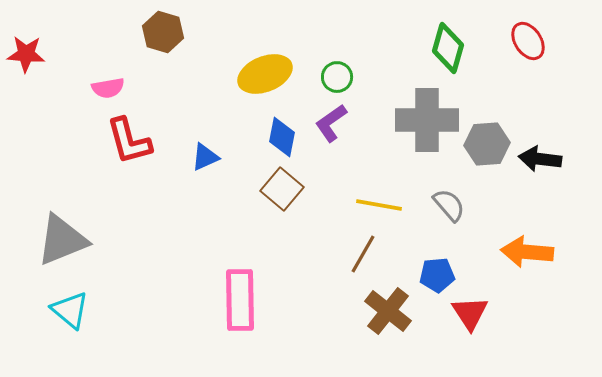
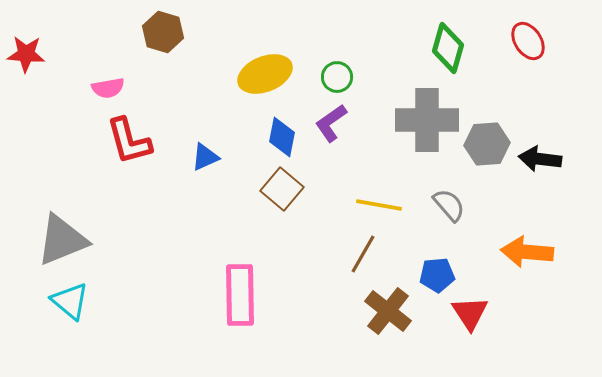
pink rectangle: moved 5 px up
cyan triangle: moved 9 px up
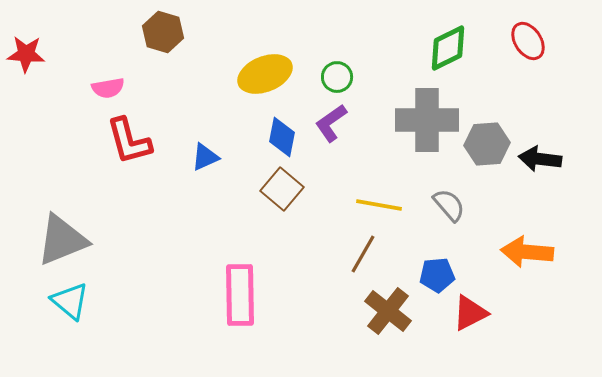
green diamond: rotated 48 degrees clockwise
red triangle: rotated 36 degrees clockwise
